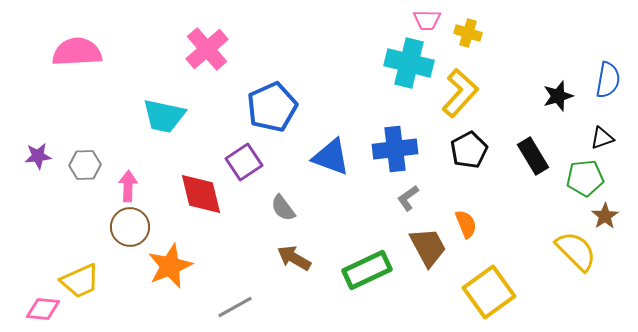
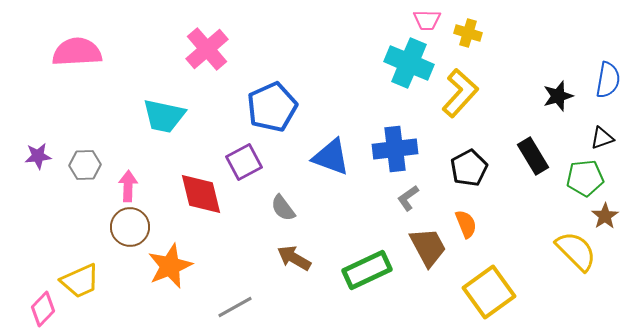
cyan cross: rotated 9 degrees clockwise
black pentagon: moved 18 px down
purple square: rotated 6 degrees clockwise
pink diamond: rotated 52 degrees counterclockwise
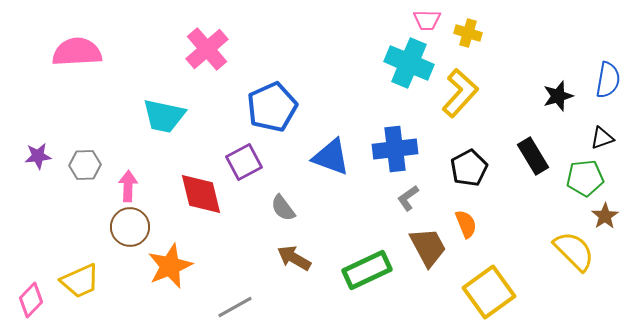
yellow semicircle: moved 2 px left
pink diamond: moved 12 px left, 9 px up
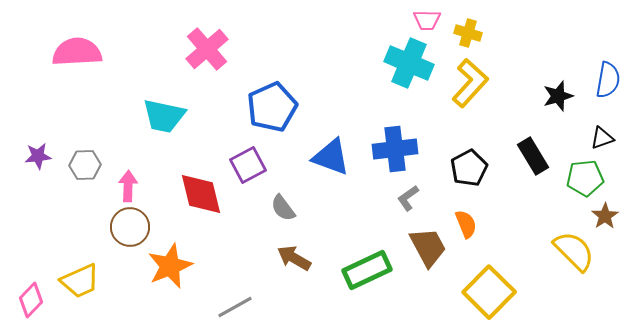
yellow L-shape: moved 10 px right, 10 px up
purple square: moved 4 px right, 3 px down
yellow square: rotated 9 degrees counterclockwise
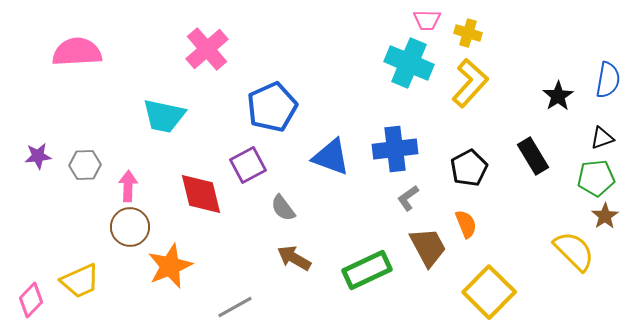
black star: rotated 16 degrees counterclockwise
green pentagon: moved 11 px right
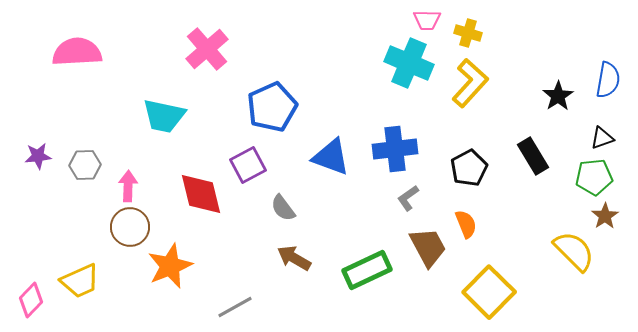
green pentagon: moved 2 px left, 1 px up
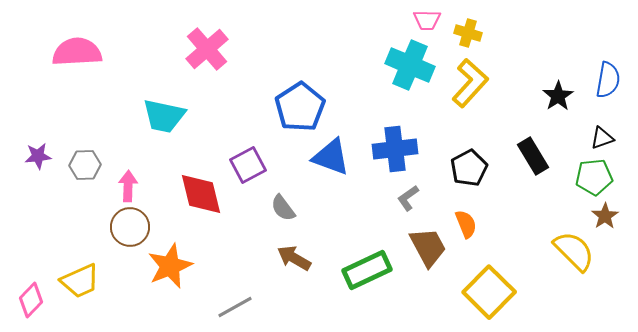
cyan cross: moved 1 px right, 2 px down
blue pentagon: moved 28 px right; rotated 9 degrees counterclockwise
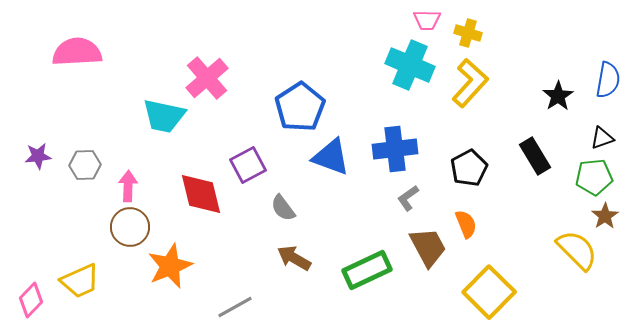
pink cross: moved 29 px down
black rectangle: moved 2 px right
yellow semicircle: moved 3 px right, 1 px up
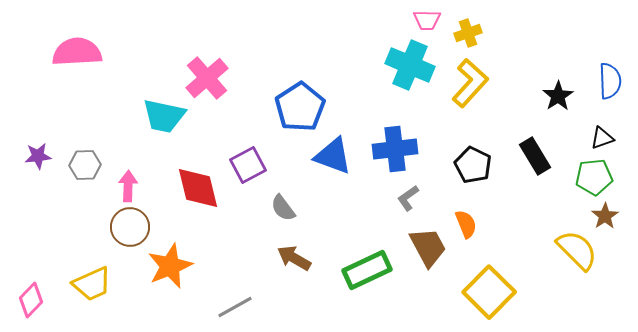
yellow cross: rotated 36 degrees counterclockwise
blue semicircle: moved 2 px right, 1 px down; rotated 12 degrees counterclockwise
blue triangle: moved 2 px right, 1 px up
black pentagon: moved 4 px right, 3 px up; rotated 18 degrees counterclockwise
red diamond: moved 3 px left, 6 px up
yellow trapezoid: moved 12 px right, 3 px down
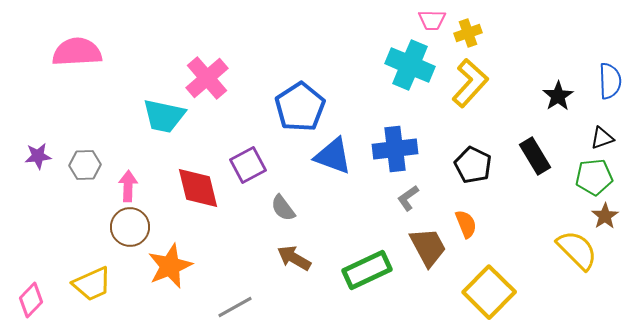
pink trapezoid: moved 5 px right
